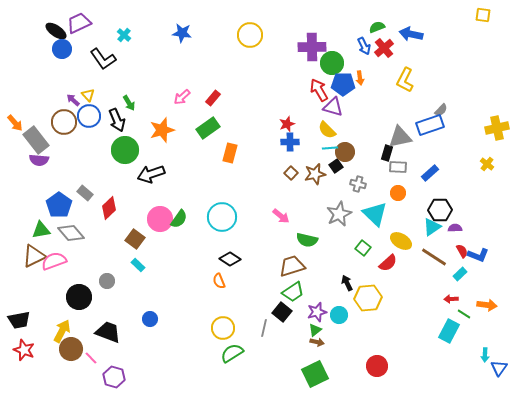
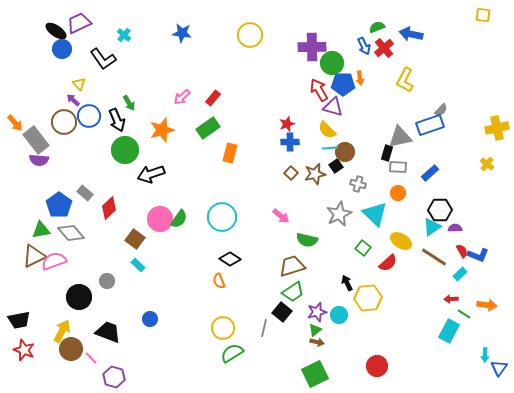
yellow triangle at (88, 95): moved 9 px left, 11 px up
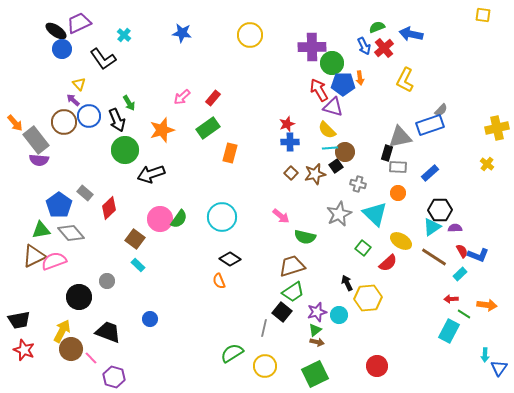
green semicircle at (307, 240): moved 2 px left, 3 px up
yellow circle at (223, 328): moved 42 px right, 38 px down
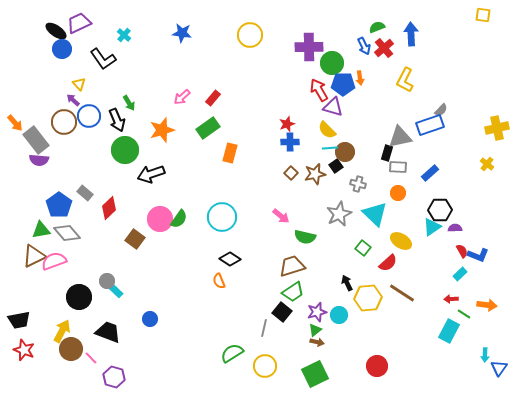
blue arrow at (411, 34): rotated 75 degrees clockwise
purple cross at (312, 47): moved 3 px left
gray diamond at (71, 233): moved 4 px left
brown line at (434, 257): moved 32 px left, 36 px down
cyan rectangle at (138, 265): moved 22 px left, 26 px down
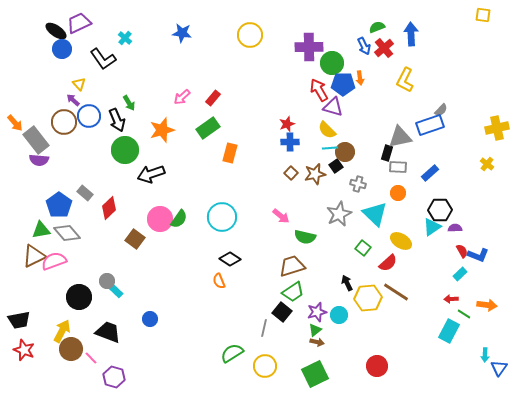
cyan cross at (124, 35): moved 1 px right, 3 px down
brown line at (402, 293): moved 6 px left, 1 px up
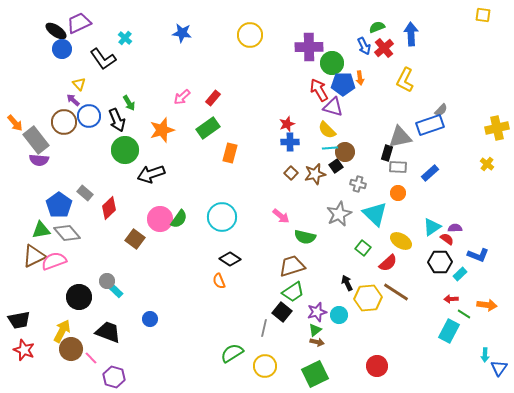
black hexagon at (440, 210): moved 52 px down
red semicircle at (462, 251): moved 15 px left, 12 px up; rotated 24 degrees counterclockwise
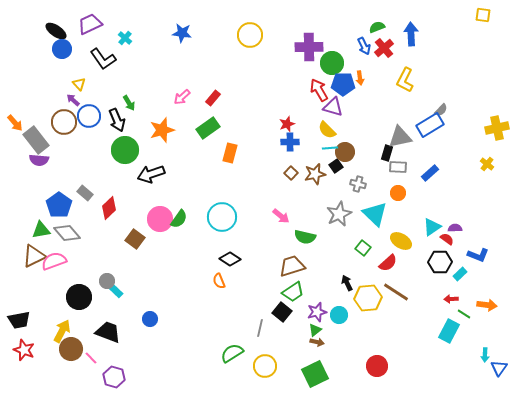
purple trapezoid at (79, 23): moved 11 px right, 1 px down
blue rectangle at (430, 125): rotated 12 degrees counterclockwise
gray line at (264, 328): moved 4 px left
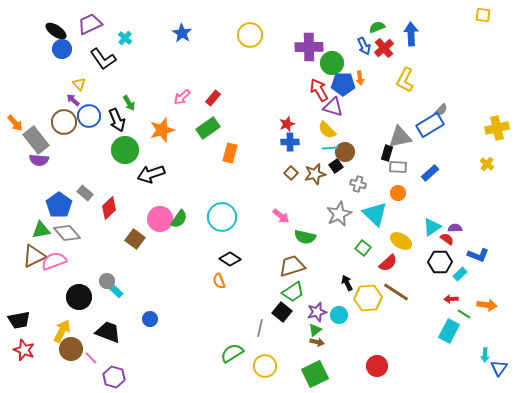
blue star at (182, 33): rotated 24 degrees clockwise
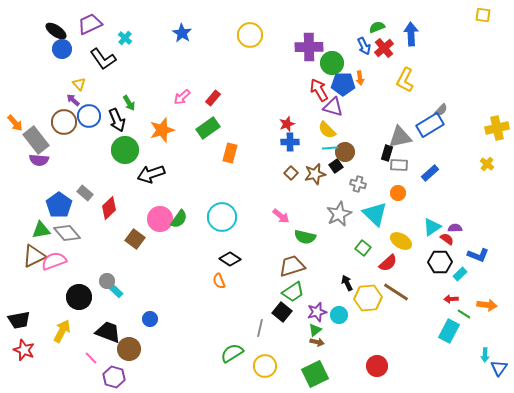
gray rectangle at (398, 167): moved 1 px right, 2 px up
brown circle at (71, 349): moved 58 px right
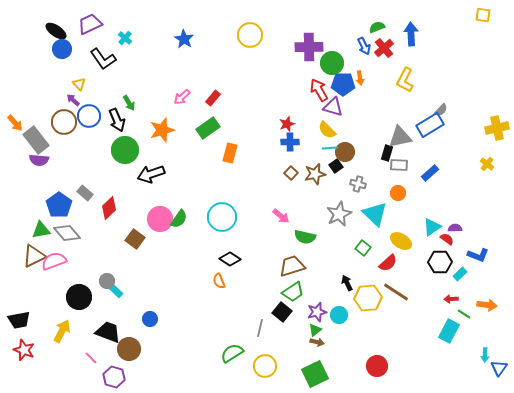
blue star at (182, 33): moved 2 px right, 6 px down
